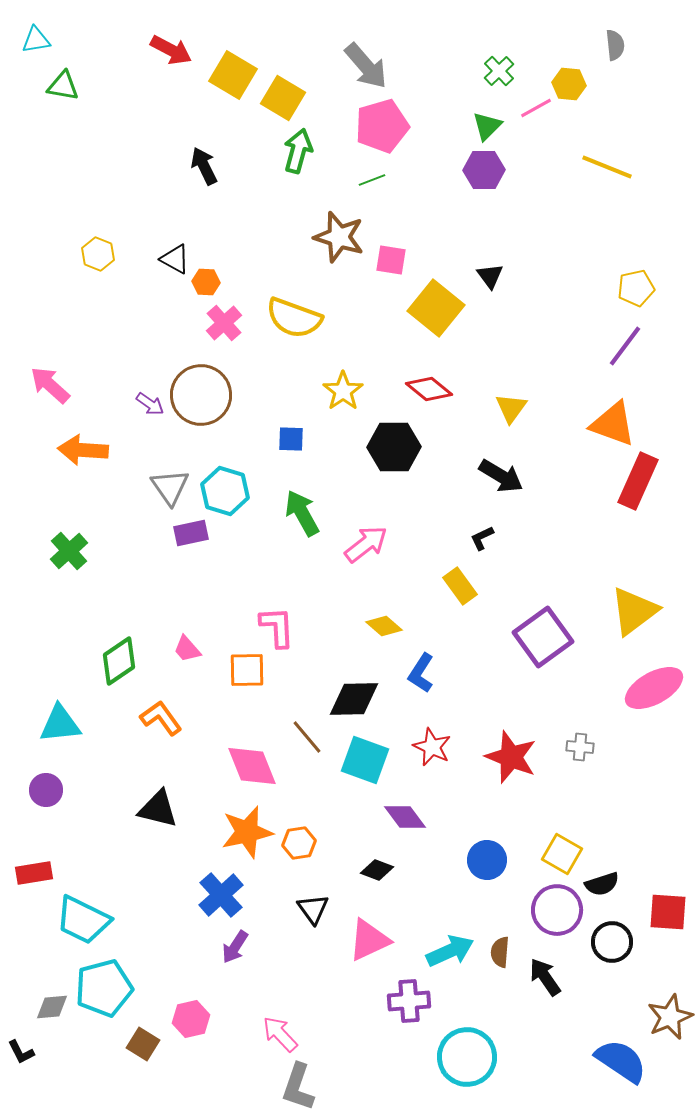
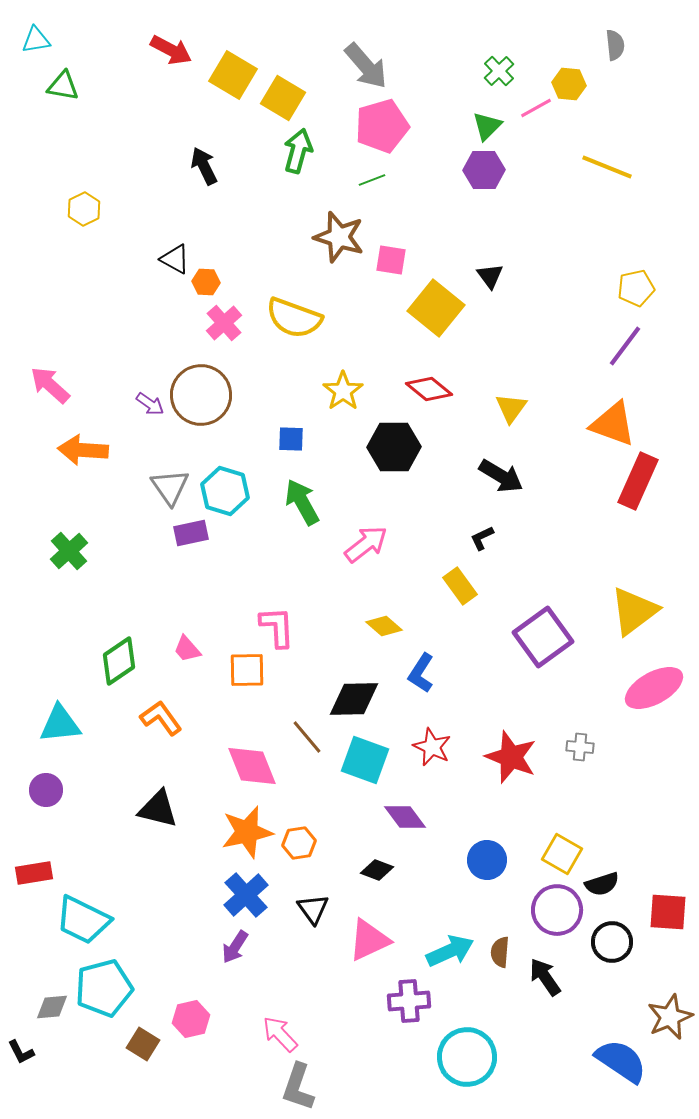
yellow hexagon at (98, 254): moved 14 px left, 45 px up; rotated 12 degrees clockwise
green arrow at (302, 513): moved 11 px up
blue cross at (221, 895): moved 25 px right
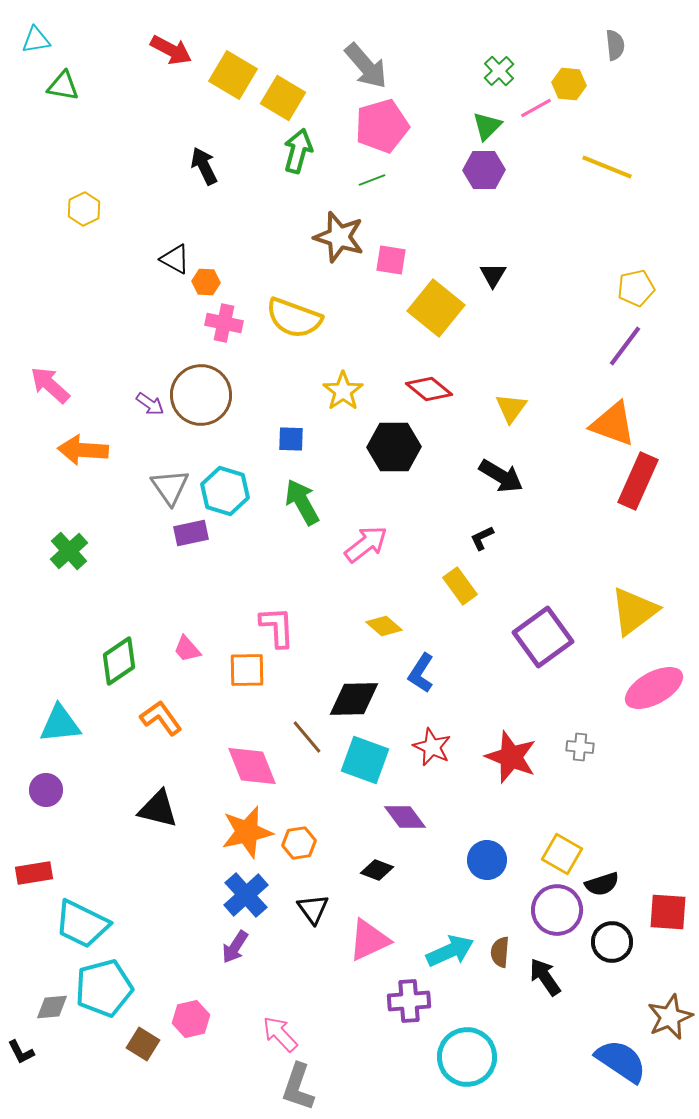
black triangle at (490, 276): moved 3 px right, 1 px up; rotated 8 degrees clockwise
pink cross at (224, 323): rotated 36 degrees counterclockwise
cyan trapezoid at (83, 920): moved 1 px left, 4 px down
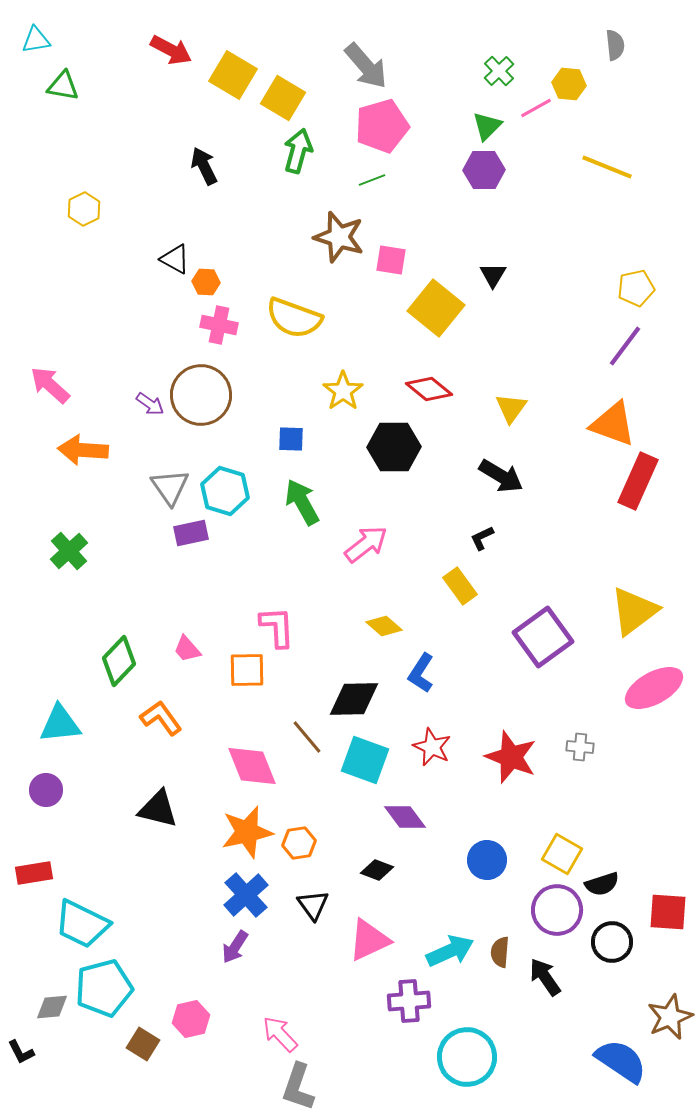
pink cross at (224, 323): moved 5 px left, 2 px down
green diamond at (119, 661): rotated 12 degrees counterclockwise
black triangle at (313, 909): moved 4 px up
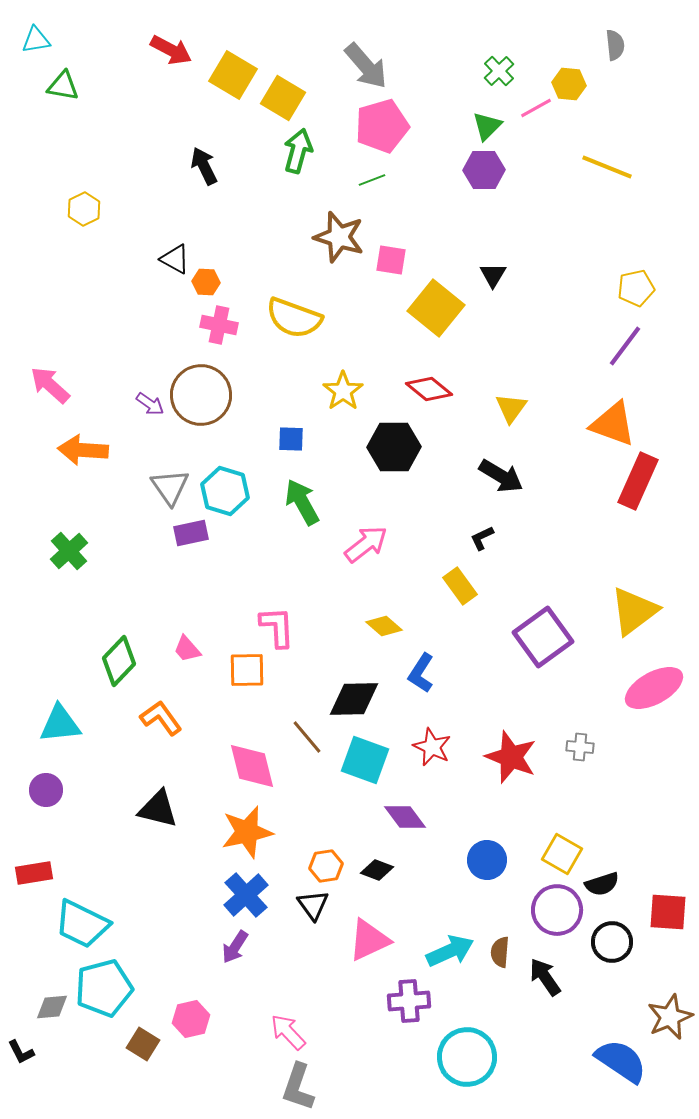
pink diamond at (252, 766): rotated 8 degrees clockwise
orange hexagon at (299, 843): moved 27 px right, 23 px down
pink arrow at (280, 1034): moved 8 px right, 2 px up
